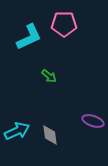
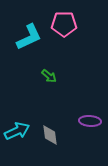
purple ellipse: moved 3 px left; rotated 15 degrees counterclockwise
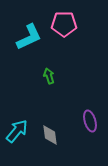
green arrow: rotated 147 degrees counterclockwise
purple ellipse: rotated 70 degrees clockwise
cyan arrow: rotated 25 degrees counterclockwise
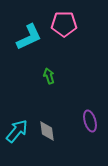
gray diamond: moved 3 px left, 4 px up
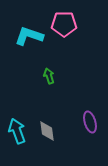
cyan L-shape: moved 1 px up; rotated 136 degrees counterclockwise
purple ellipse: moved 1 px down
cyan arrow: rotated 60 degrees counterclockwise
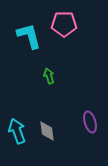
cyan L-shape: rotated 56 degrees clockwise
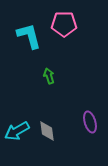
cyan arrow: rotated 100 degrees counterclockwise
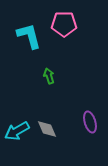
gray diamond: moved 2 px up; rotated 15 degrees counterclockwise
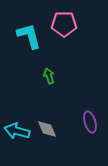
cyan arrow: rotated 45 degrees clockwise
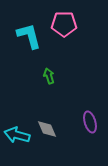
cyan arrow: moved 4 px down
